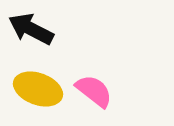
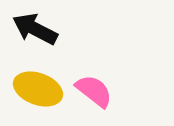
black arrow: moved 4 px right
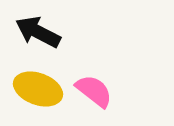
black arrow: moved 3 px right, 3 px down
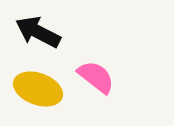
pink semicircle: moved 2 px right, 14 px up
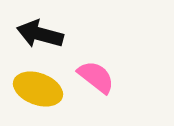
black arrow: moved 2 px right, 2 px down; rotated 12 degrees counterclockwise
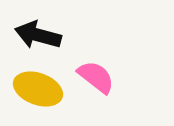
black arrow: moved 2 px left, 1 px down
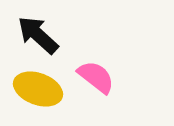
black arrow: rotated 27 degrees clockwise
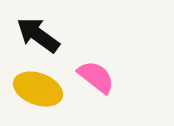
black arrow: rotated 6 degrees counterclockwise
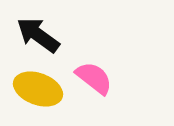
pink semicircle: moved 2 px left, 1 px down
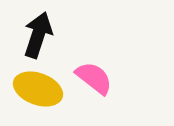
black arrow: rotated 72 degrees clockwise
